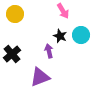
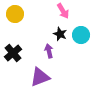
black star: moved 2 px up
black cross: moved 1 px right, 1 px up
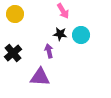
black star: rotated 16 degrees counterclockwise
purple triangle: rotated 25 degrees clockwise
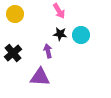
pink arrow: moved 4 px left
purple arrow: moved 1 px left
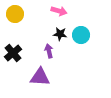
pink arrow: rotated 42 degrees counterclockwise
purple arrow: moved 1 px right
